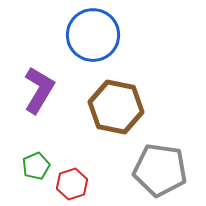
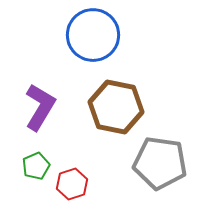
purple L-shape: moved 1 px right, 17 px down
gray pentagon: moved 7 px up
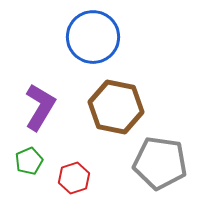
blue circle: moved 2 px down
green pentagon: moved 7 px left, 5 px up
red hexagon: moved 2 px right, 6 px up
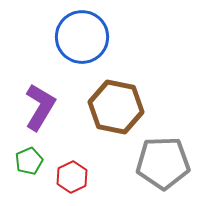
blue circle: moved 11 px left
gray pentagon: moved 3 px right; rotated 10 degrees counterclockwise
red hexagon: moved 2 px left, 1 px up; rotated 8 degrees counterclockwise
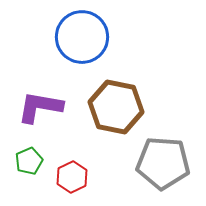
purple L-shape: rotated 111 degrees counterclockwise
gray pentagon: rotated 6 degrees clockwise
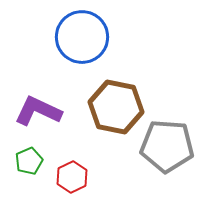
purple L-shape: moved 2 px left, 4 px down; rotated 15 degrees clockwise
gray pentagon: moved 4 px right, 17 px up
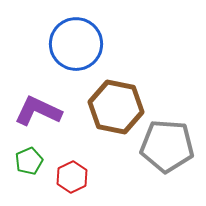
blue circle: moved 6 px left, 7 px down
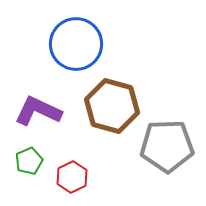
brown hexagon: moved 4 px left, 1 px up; rotated 4 degrees clockwise
gray pentagon: rotated 6 degrees counterclockwise
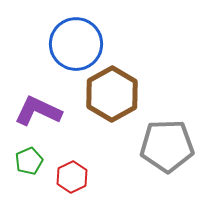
brown hexagon: moved 12 px up; rotated 16 degrees clockwise
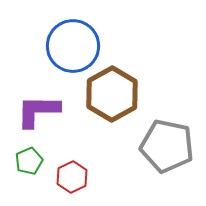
blue circle: moved 3 px left, 2 px down
purple L-shape: rotated 24 degrees counterclockwise
gray pentagon: rotated 14 degrees clockwise
